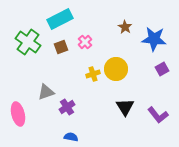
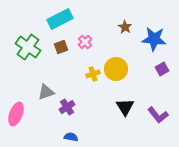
green cross: moved 5 px down
pink ellipse: moved 2 px left; rotated 35 degrees clockwise
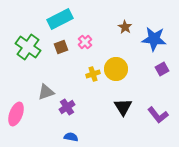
black triangle: moved 2 px left
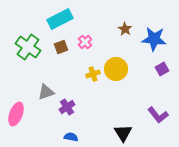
brown star: moved 2 px down
black triangle: moved 26 px down
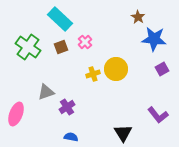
cyan rectangle: rotated 70 degrees clockwise
brown star: moved 13 px right, 12 px up
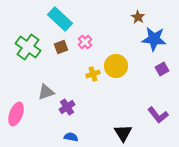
yellow circle: moved 3 px up
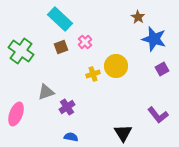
blue star: rotated 10 degrees clockwise
green cross: moved 7 px left, 4 px down
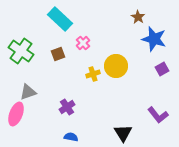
pink cross: moved 2 px left, 1 px down
brown square: moved 3 px left, 7 px down
gray triangle: moved 18 px left
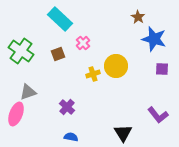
purple square: rotated 32 degrees clockwise
purple cross: rotated 14 degrees counterclockwise
